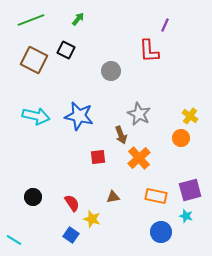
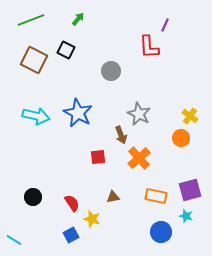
red L-shape: moved 4 px up
blue star: moved 1 px left, 3 px up; rotated 16 degrees clockwise
blue square: rotated 28 degrees clockwise
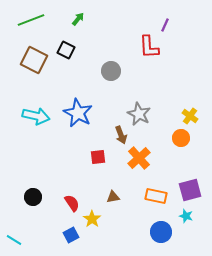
yellow star: rotated 18 degrees clockwise
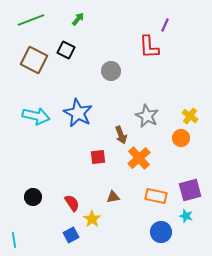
gray star: moved 8 px right, 2 px down
cyan line: rotated 49 degrees clockwise
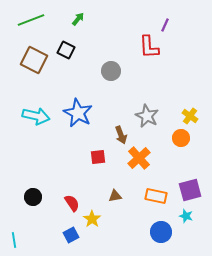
brown triangle: moved 2 px right, 1 px up
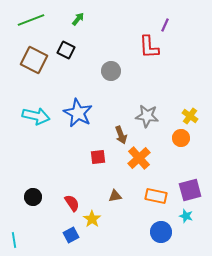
gray star: rotated 20 degrees counterclockwise
